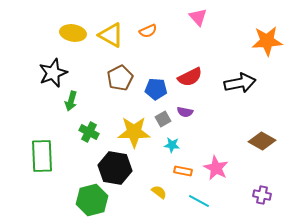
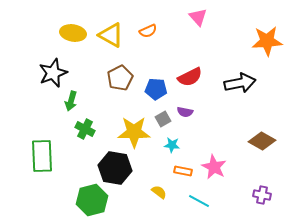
green cross: moved 4 px left, 3 px up
pink star: moved 2 px left, 1 px up
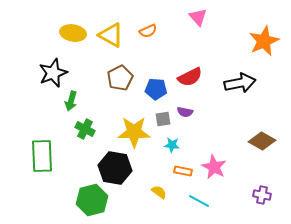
orange star: moved 3 px left; rotated 20 degrees counterclockwise
gray square: rotated 21 degrees clockwise
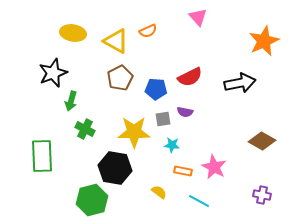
yellow triangle: moved 5 px right, 6 px down
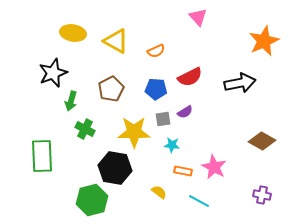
orange semicircle: moved 8 px right, 20 px down
brown pentagon: moved 9 px left, 11 px down
purple semicircle: rotated 42 degrees counterclockwise
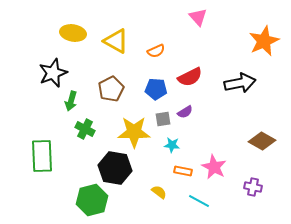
purple cross: moved 9 px left, 8 px up
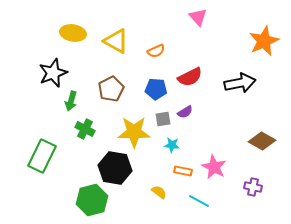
green rectangle: rotated 28 degrees clockwise
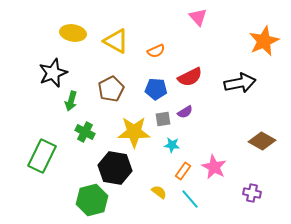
green cross: moved 3 px down
orange rectangle: rotated 66 degrees counterclockwise
purple cross: moved 1 px left, 6 px down
cyan line: moved 9 px left, 2 px up; rotated 20 degrees clockwise
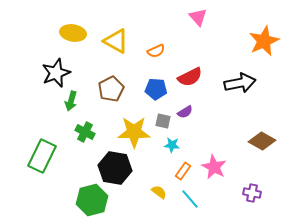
black star: moved 3 px right
gray square: moved 2 px down; rotated 21 degrees clockwise
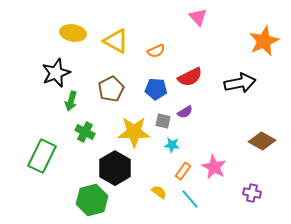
black hexagon: rotated 20 degrees clockwise
